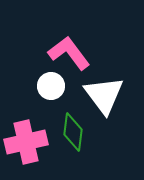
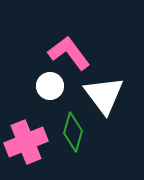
white circle: moved 1 px left
green diamond: rotated 9 degrees clockwise
pink cross: rotated 9 degrees counterclockwise
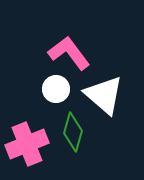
white circle: moved 6 px right, 3 px down
white triangle: rotated 12 degrees counterclockwise
pink cross: moved 1 px right, 2 px down
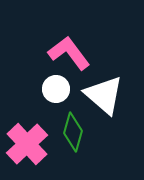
pink cross: rotated 21 degrees counterclockwise
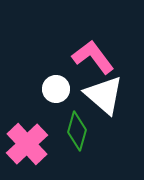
pink L-shape: moved 24 px right, 4 px down
green diamond: moved 4 px right, 1 px up
